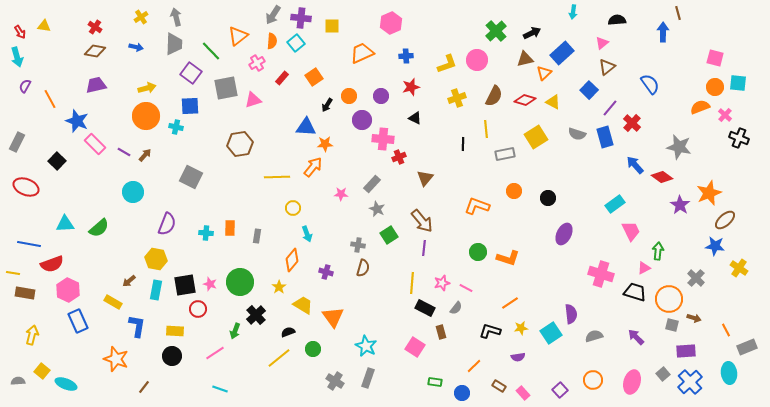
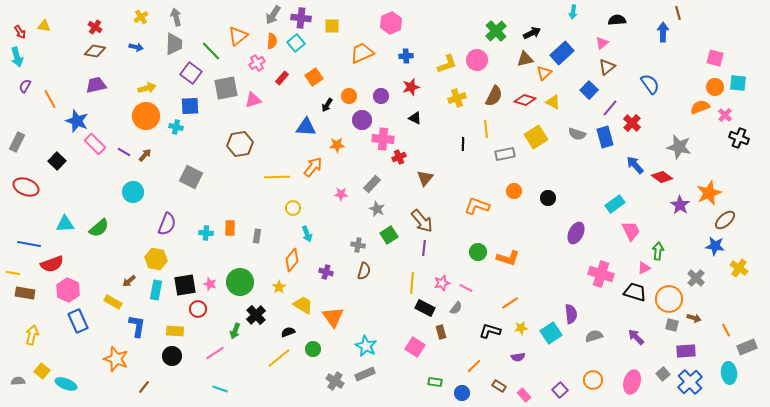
orange star at (325, 144): moved 12 px right, 1 px down
purple ellipse at (564, 234): moved 12 px right, 1 px up
brown semicircle at (363, 268): moved 1 px right, 3 px down
gray rectangle at (368, 378): moved 3 px left, 4 px up; rotated 48 degrees clockwise
pink rectangle at (523, 393): moved 1 px right, 2 px down
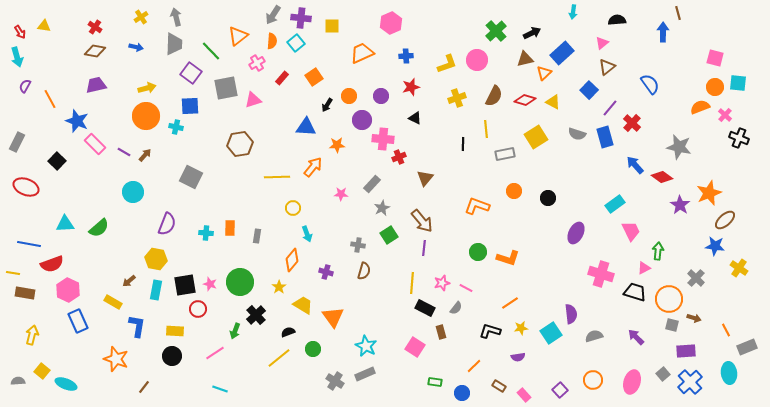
gray star at (377, 209): moved 5 px right, 1 px up; rotated 21 degrees clockwise
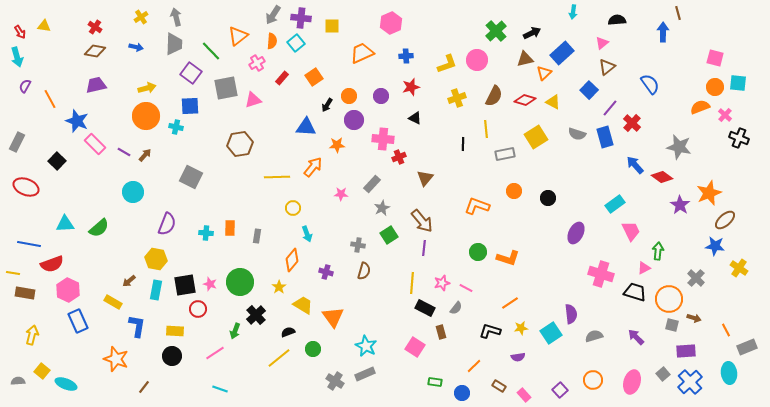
purple circle at (362, 120): moved 8 px left
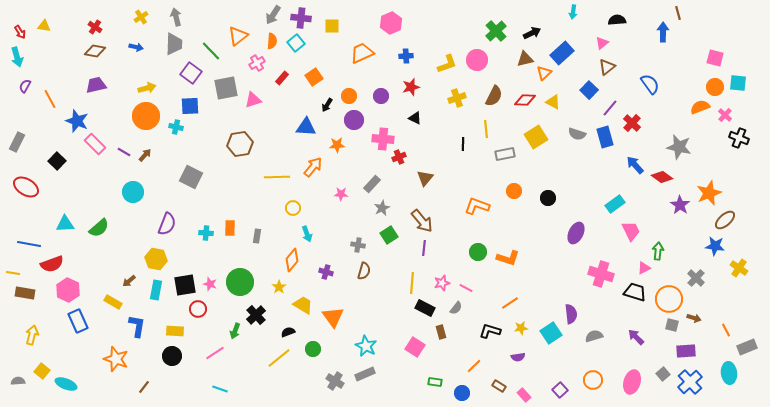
red diamond at (525, 100): rotated 15 degrees counterclockwise
red ellipse at (26, 187): rotated 10 degrees clockwise
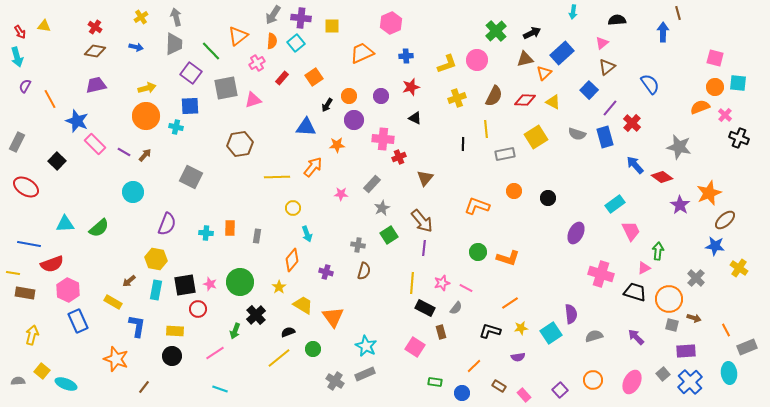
pink ellipse at (632, 382): rotated 10 degrees clockwise
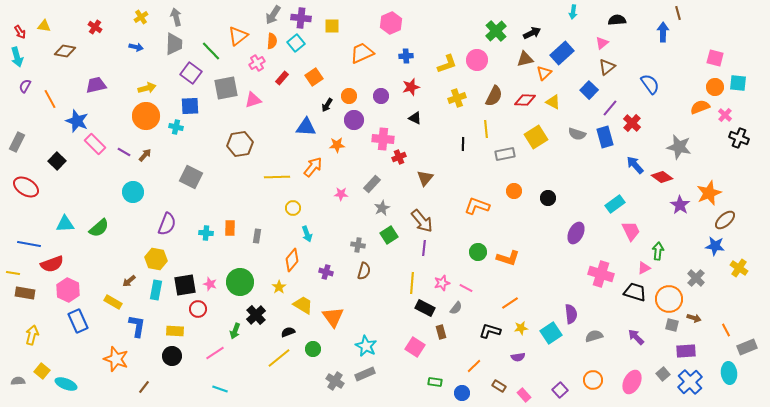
brown diamond at (95, 51): moved 30 px left
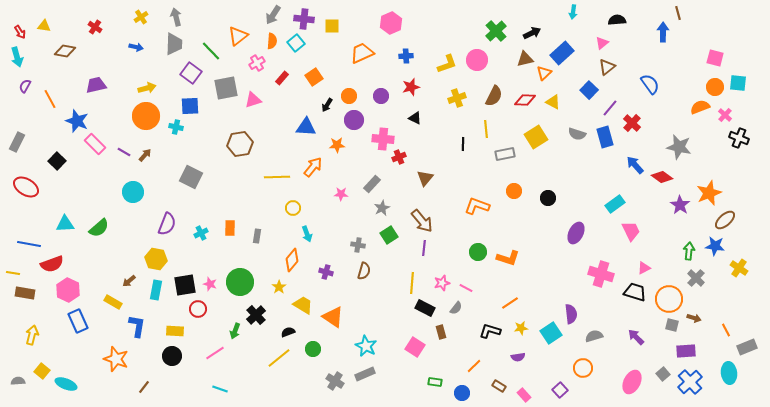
purple cross at (301, 18): moved 3 px right, 1 px down
cyan cross at (206, 233): moved 5 px left; rotated 32 degrees counterclockwise
green arrow at (658, 251): moved 31 px right
orange triangle at (333, 317): rotated 20 degrees counterclockwise
orange circle at (593, 380): moved 10 px left, 12 px up
